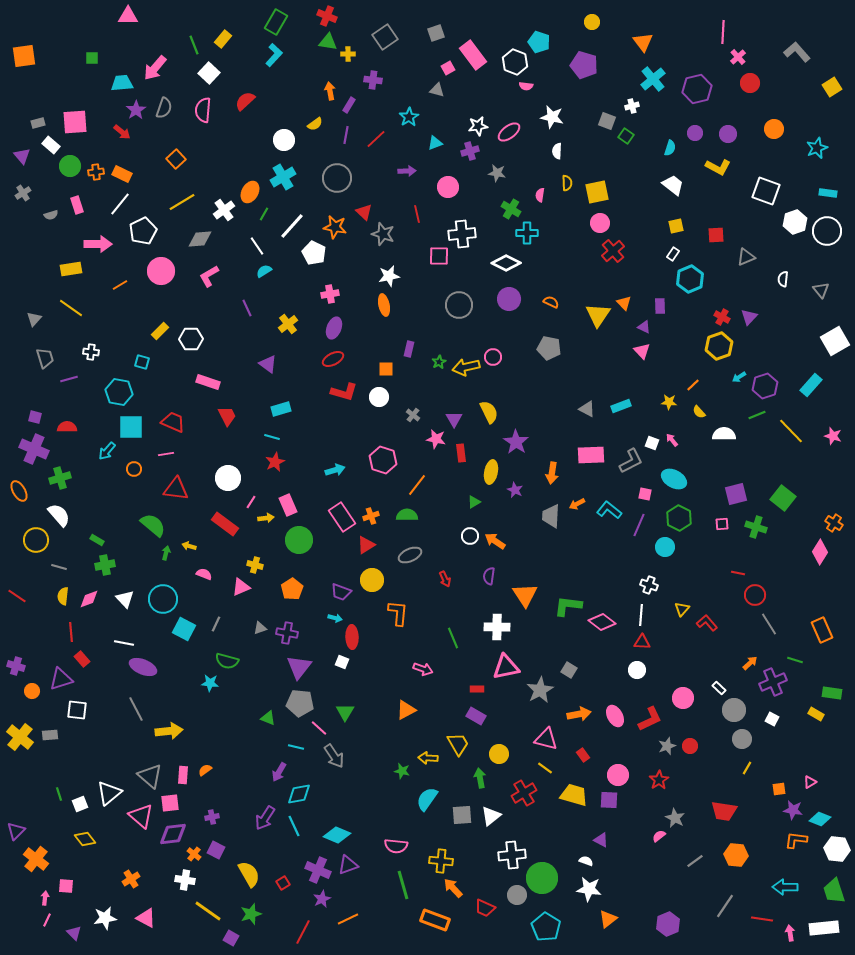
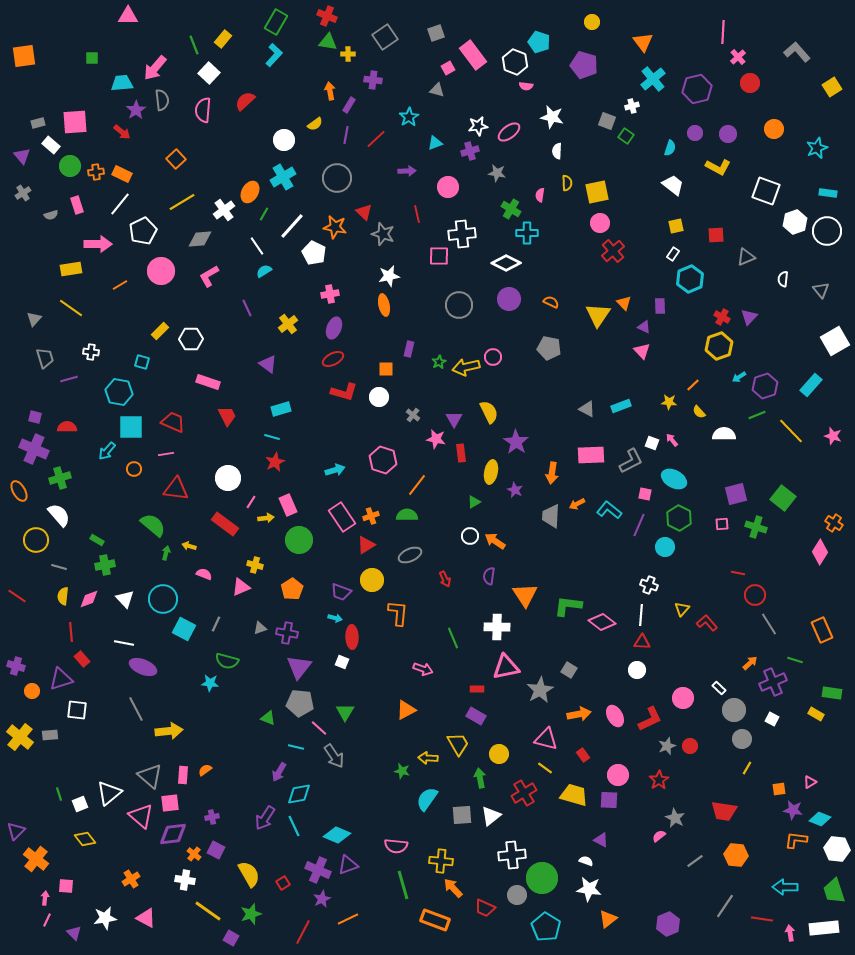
gray semicircle at (164, 108): moved 2 px left, 8 px up; rotated 25 degrees counterclockwise
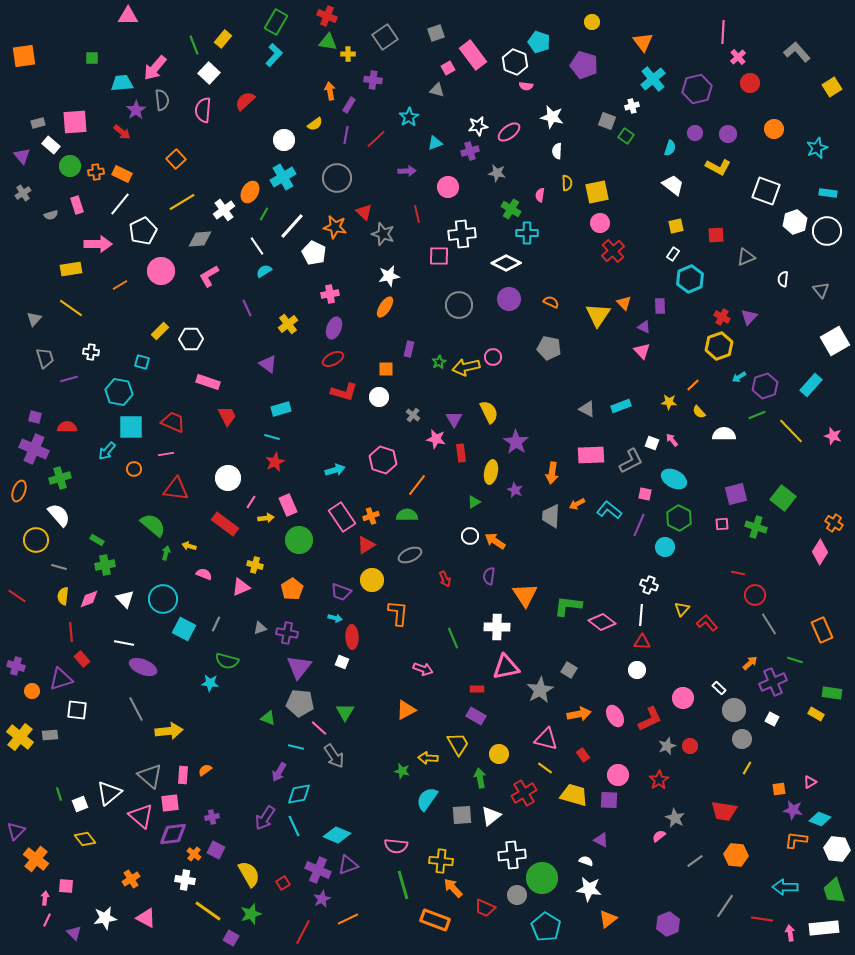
orange ellipse at (384, 305): moved 1 px right, 2 px down; rotated 45 degrees clockwise
orange ellipse at (19, 491): rotated 50 degrees clockwise
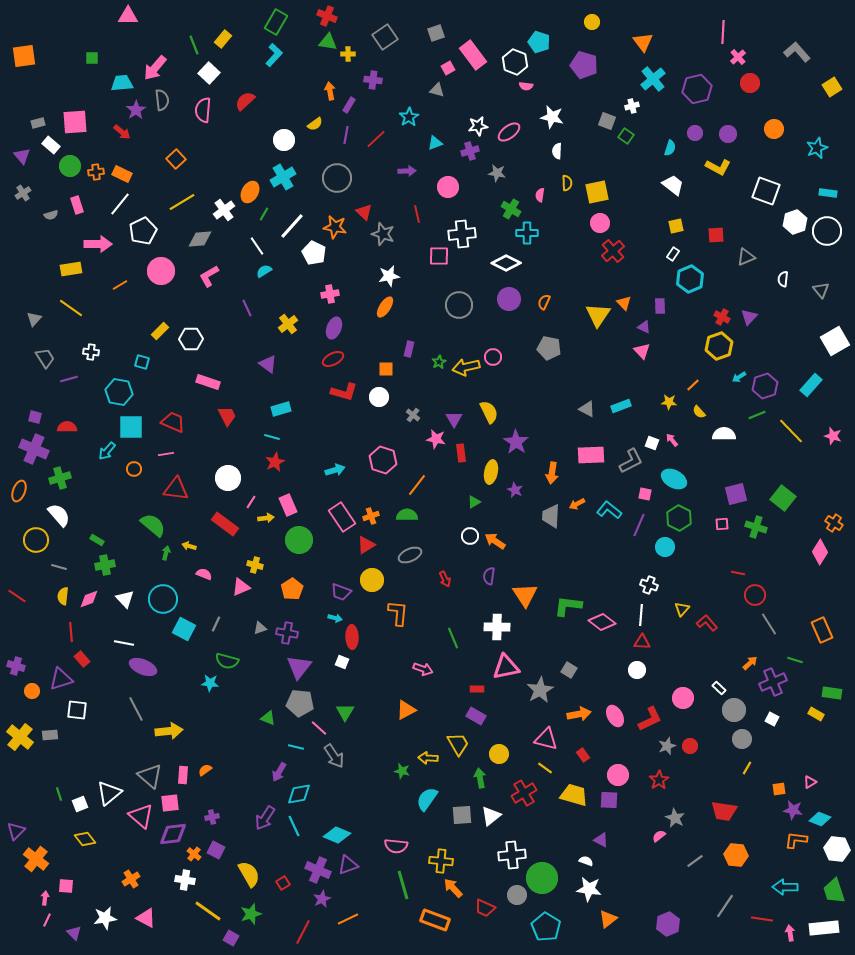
orange semicircle at (551, 302): moved 7 px left; rotated 91 degrees counterclockwise
gray trapezoid at (45, 358): rotated 15 degrees counterclockwise
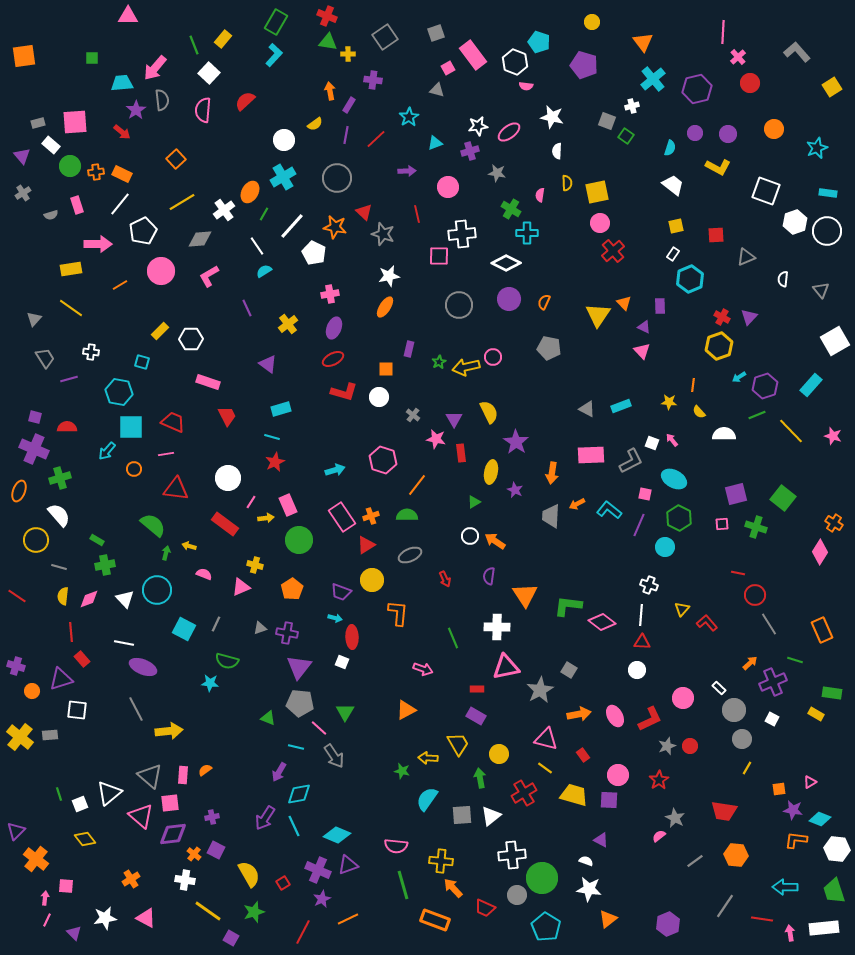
orange line at (693, 385): rotated 40 degrees counterclockwise
cyan circle at (163, 599): moved 6 px left, 9 px up
green star at (251, 914): moved 3 px right, 2 px up
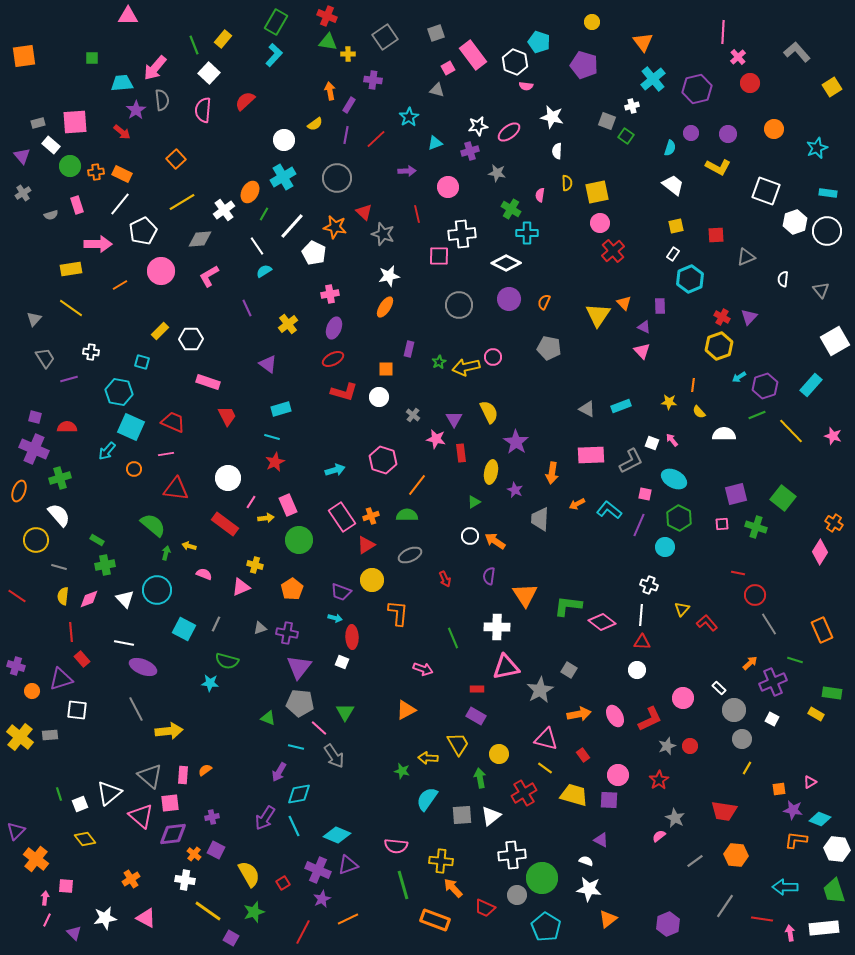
purple circle at (695, 133): moved 4 px left
cyan square at (131, 427): rotated 24 degrees clockwise
gray trapezoid at (551, 516): moved 11 px left, 3 px down
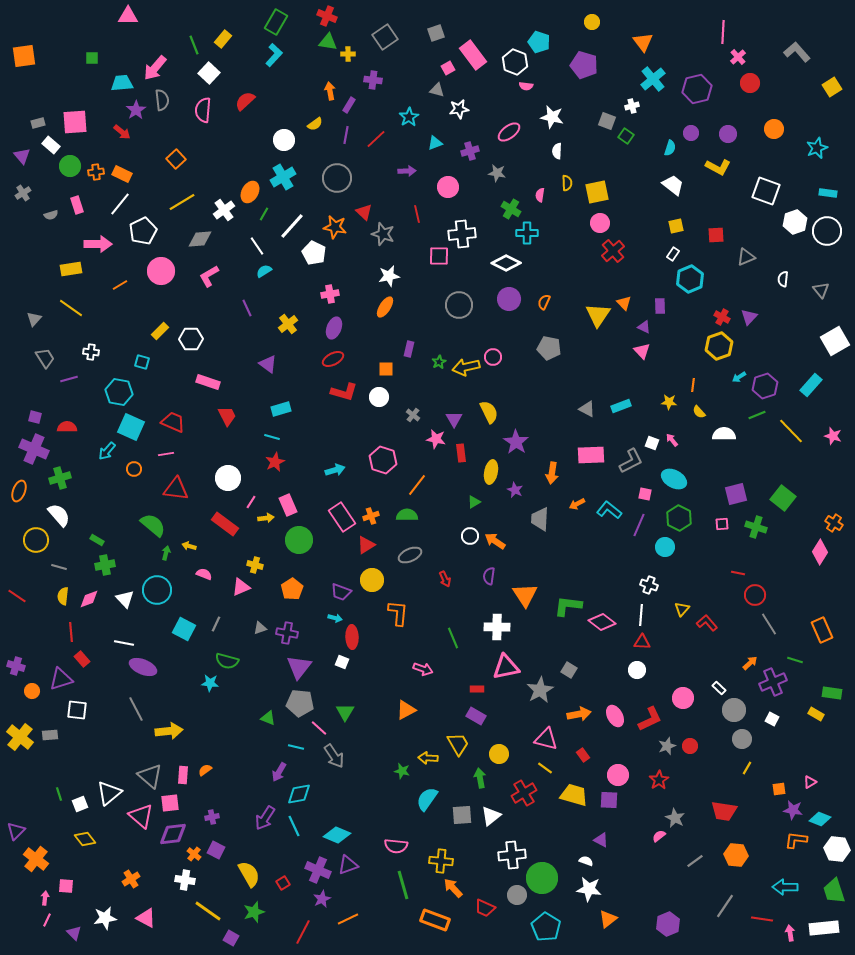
white star at (478, 126): moved 19 px left, 17 px up
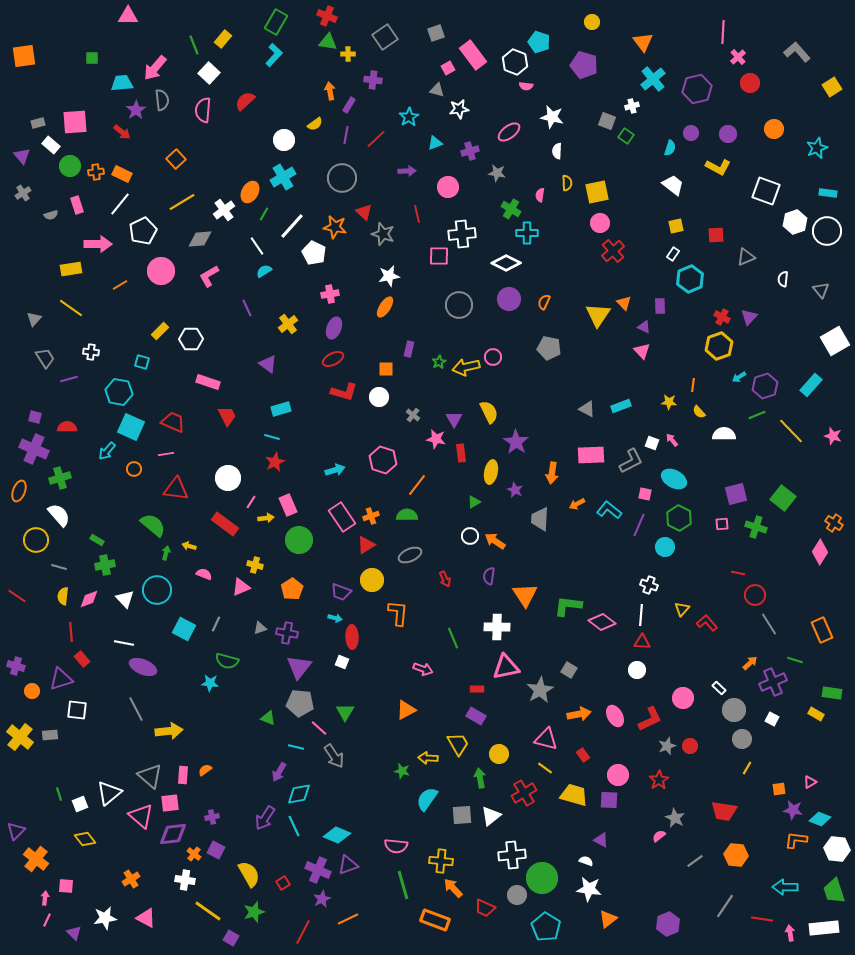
gray circle at (337, 178): moved 5 px right
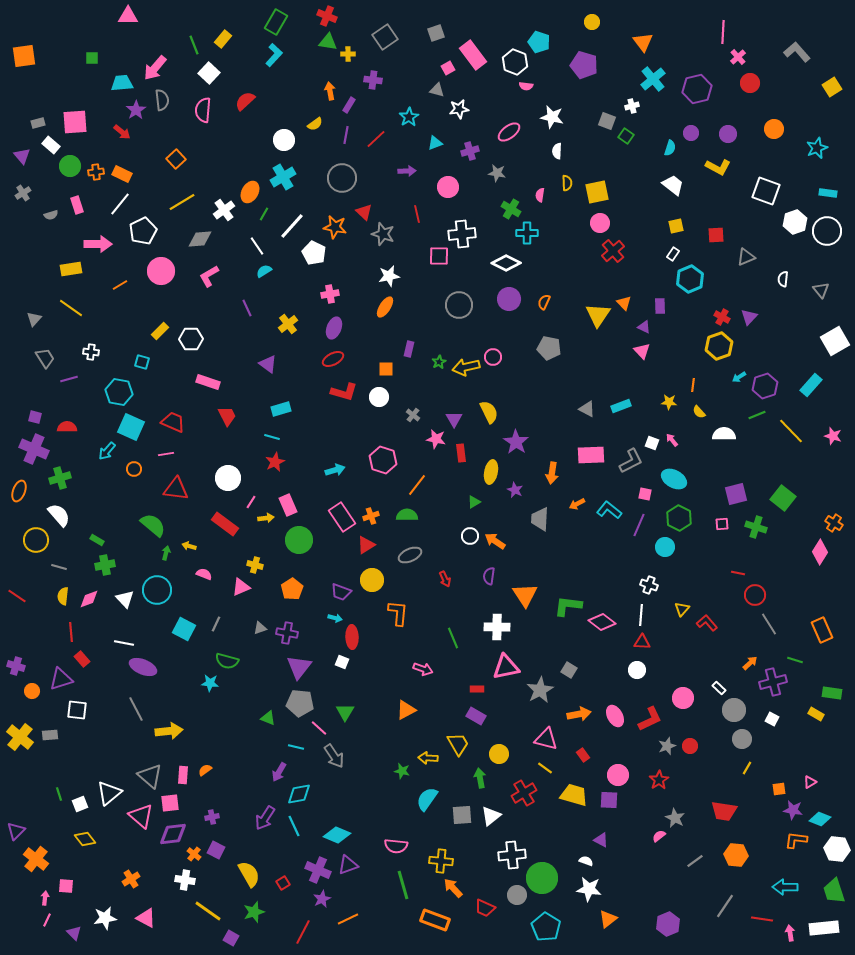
purple cross at (773, 682): rotated 8 degrees clockwise
